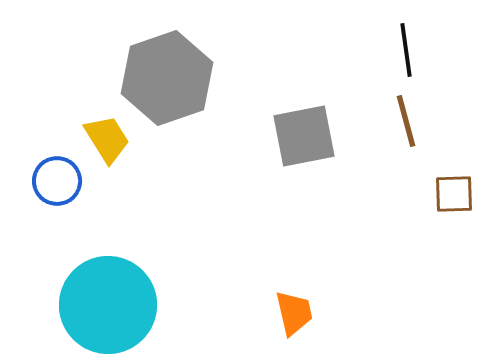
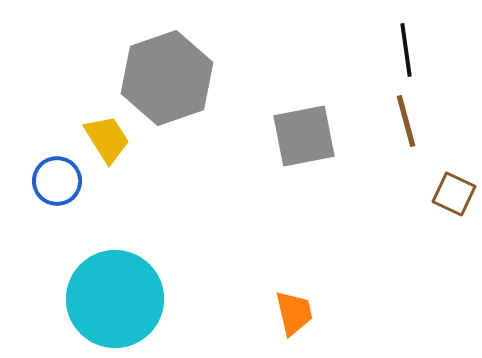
brown square: rotated 27 degrees clockwise
cyan circle: moved 7 px right, 6 px up
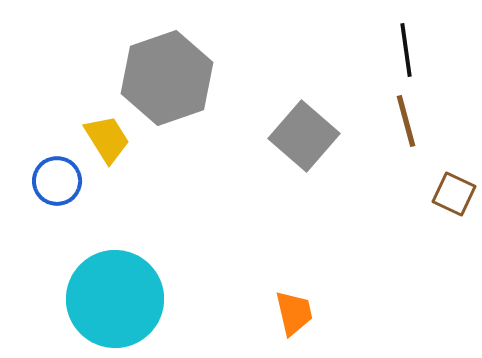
gray square: rotated 38 degrees counterclockwise
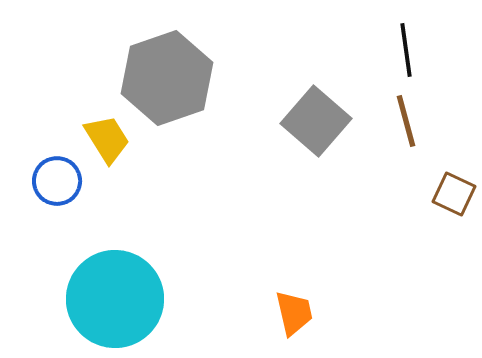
gray square: moved 12 px right, 15 px up
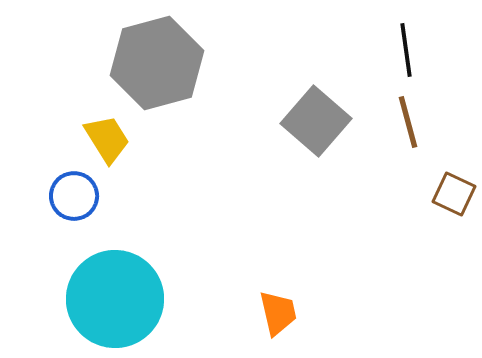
gray hexagon: moved 10 px left, 15 px up; rotated 4 degrees clockwise
brown line: moved 2 px right, 1 px down
blue circle: moved 17 px right, 15 px down
orange trapezoid: moved 16 px left
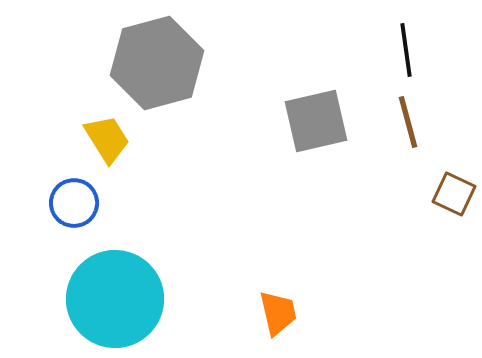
gray square: rotated 36 degrees clockwise
blue circle: moved 7 px down
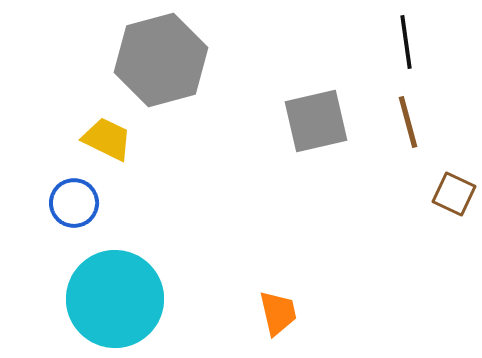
black line: moved 8 px up
gray hexagon: moved 4 px right, 3 px up
yellow trapezoid: rotated 32 degrees counterclockwise
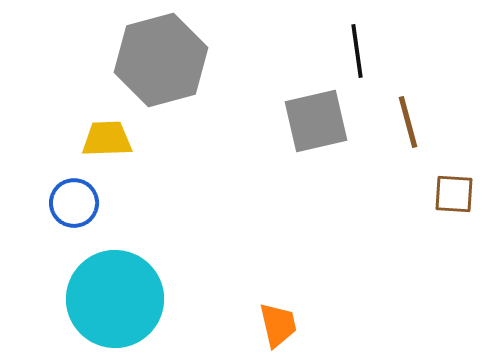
black line: moved 49 px left, 9 px down
yellow trapezoid: rotated 28 degrees counterclockwise
brown square: rotated 21 degrees counterclockwise
orange trapezoid: moved 12 px down
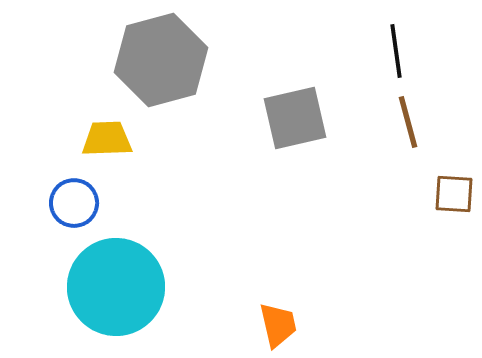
black line: moved 39 px right
gray square: moved 21 px left, 3 px up
cyan circle: moved 1 px right, 12 px up
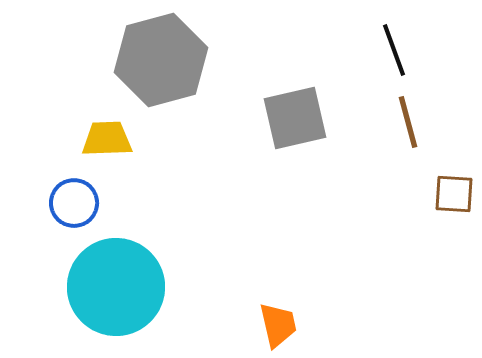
black line: moved 2 px left, 1 px up; rotated 12 degrees counterclockwise
